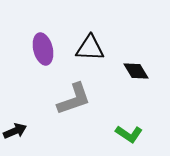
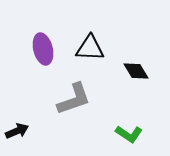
black arrow: moved 2 px right
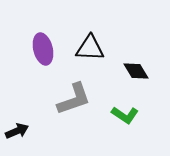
green L-shape: moved 4 px left, 19 px up
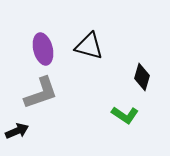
black triangle: moved 1 px left, 2 px up; rotated 12 degrees clockwise
black diamond: moved 6 px right, 6 px down; rotated 48 degrees clockwise
gray L-shape: moved 33 px left, 6 px up
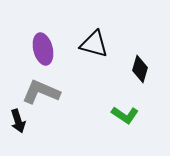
black triangle: moved 5 px right, 2 px up
black diamond: moved 2 px left, 8 px up
gray L-shape: moved 1 px up; rotated 138 degrees counterclockwise
black arrow: moved 1 px right, 10 px up; rotated 95 degrees clockwise
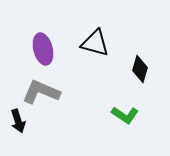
black triangle: moved 1 px right, 1 px up
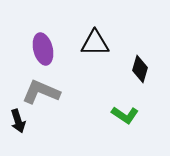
black triangle: rotated 16 degrees counterclockwise
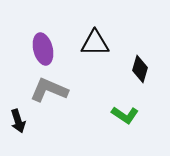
gray L-shape: moved 8 px right, 2 px up
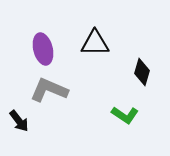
black diamond: moved 2 px right, 3 px down
black arrow: moved 1 px right; rotated 20 degrees counterclockwise
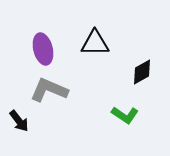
black diamond: rotated 44 degrees clockwise
